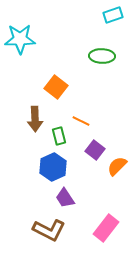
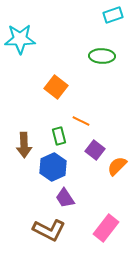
brown arrow: moved 11 px left, 26 px down
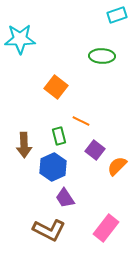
cyan rectangle: moved 4 px right
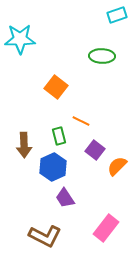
brown L-shape: moved 4 px left, 6 px down
